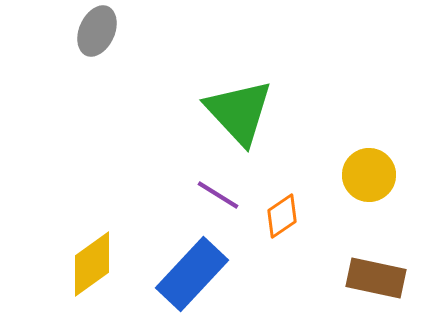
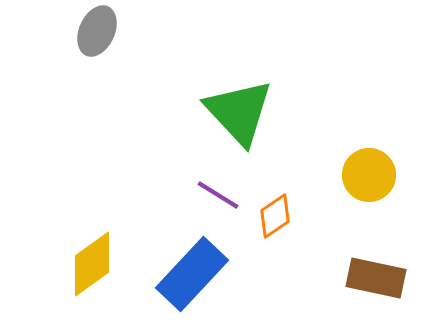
orange diamond: moved 7 px left
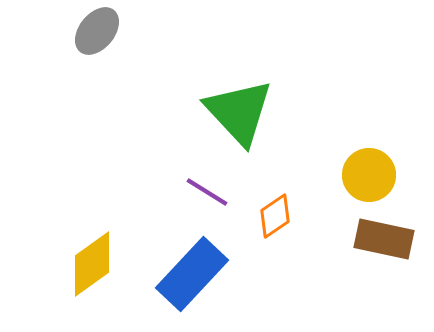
gray ellipse: rotated 15 degrees clockwise
purple line: moved 11 px left, 3 px up
brown rectangle: moved 8 px right, 39 px up
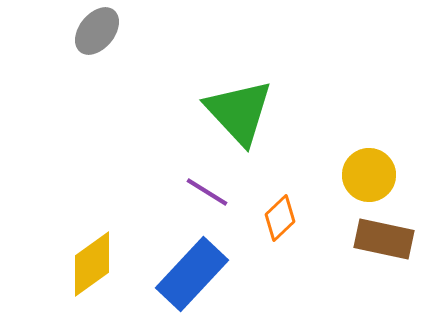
orange diamond: moved 5 px right, 2 px down; rotated 9 degrees counterclockwise
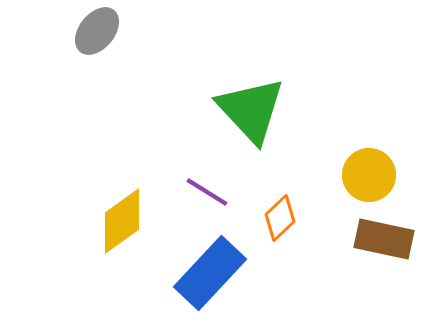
green triangle: moved 12 px right, 2 px up
yellow diamond: moved 30 px right, 43 px up
blue rectangle: moved 18 px right, 1 px up
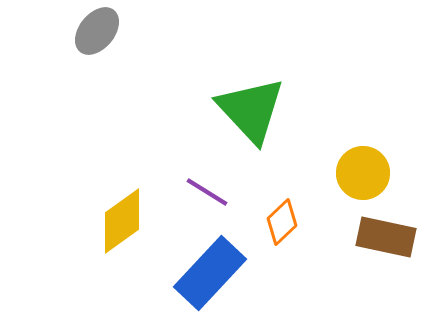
yellow circle: moved 6 px left, 2 px up
orange diamond: moved 2 px right, 4 px down
brown rectangle: moved 2 px right, 2 px up
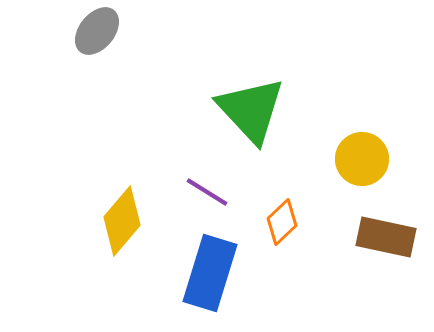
yellow circle: moved 1 px left, 14 px up
yellow diamond: rotated 14 degrees counterclockwise
blue rectangle: rotated 26 degrees counterclockwise
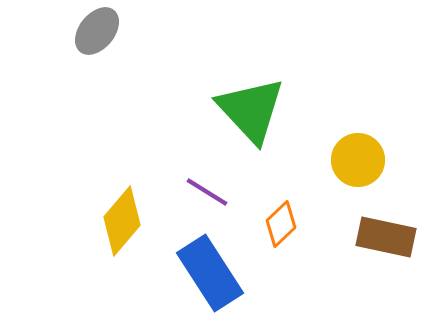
yellow circle: moved 4 px left, 1 px down
orange diamond: moved 1 px left, 2 px down
blue rectangle: rotated 50 degrees counterclockwise
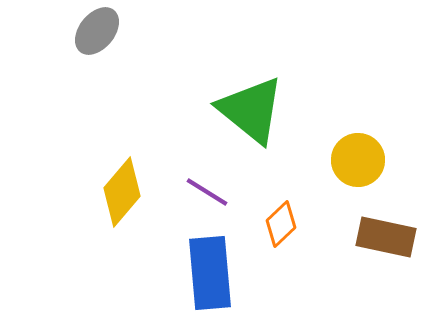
green triangle: rotated 8 degrees counterclockwise
yellow diamond: moved 29 px up
blue rectangle: rotated 28 degrees clockwise
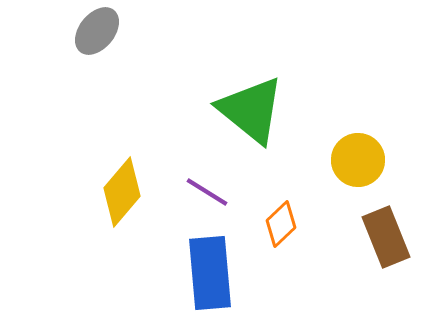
brown rectangle: rotated 56 degrees clockwise
